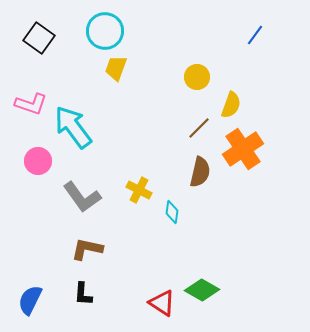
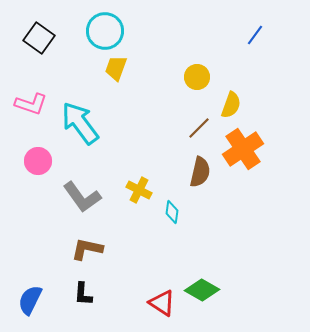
cyan arrow: moved 7 px right, 4 px up
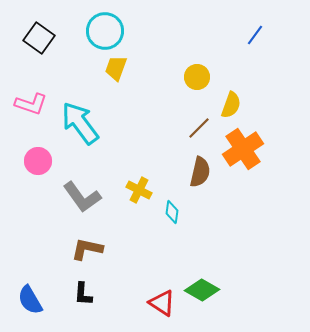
blue semicircle: rotated 56 degrees counterclockwise
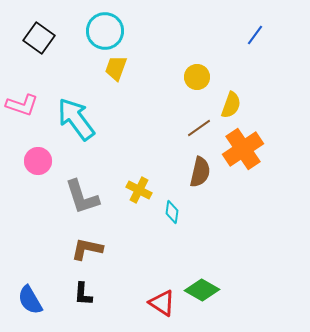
pink L-shape: moved 9 px left, 1 px down
cyan arrow: moved 4 px left, 4 px up
brown line: rotated 10 degrees clockwise
gray L-shape: rotated 18 degrees clockwise
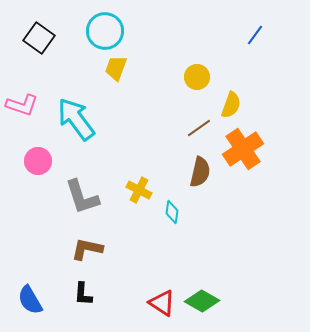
green diamond: moved 11 px down
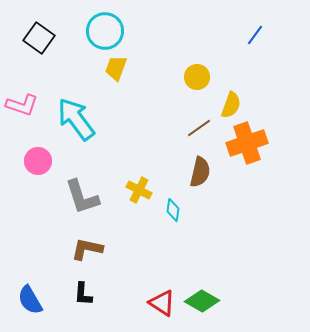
orange cross: moved 4 px right, 6 px up; rotated 15 degrees clockwise
cyan diamond: moved 1 px right, 2 px up
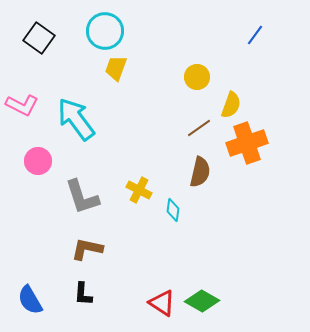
pink L-shape: rotated 8 degrees clockwise
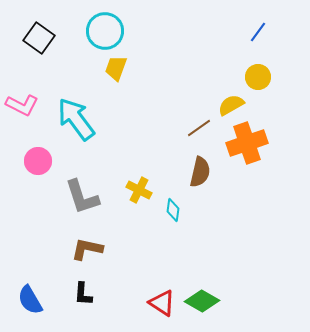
blue line: moved 3 px right, 3 px up
yellow circle: moved 61 px right
yellow semicircle: rotated 140 degrees counterclockwise
